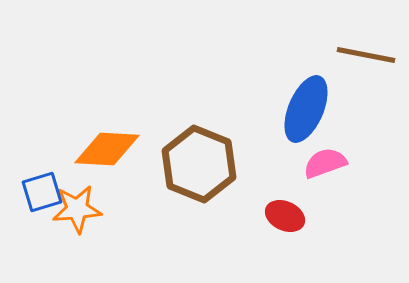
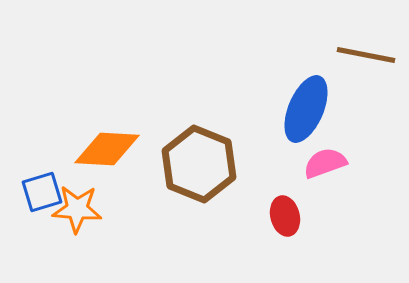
orange star: rotated 9 degrees clockwise
red ellipse: rotated 51 degrees clockwise
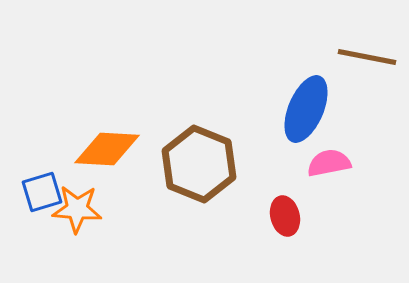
brown line: moved 1 px right, 2 px down
pink semicircle: moved 4 px right; rotated 9 degrees clockwise
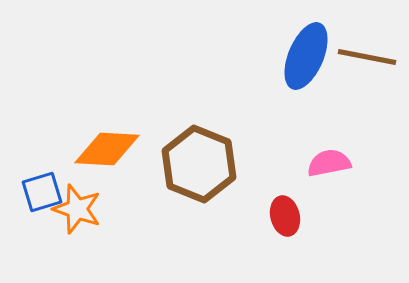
blue ellipse: moved 53 px up
orange star: rotated 15 degrees clockwise
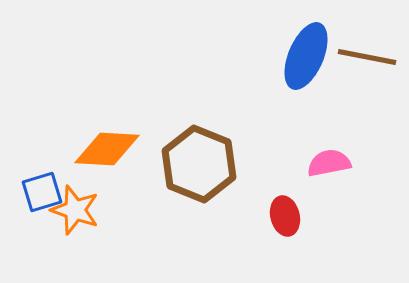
orange star: moved 2 px left, 1 px down
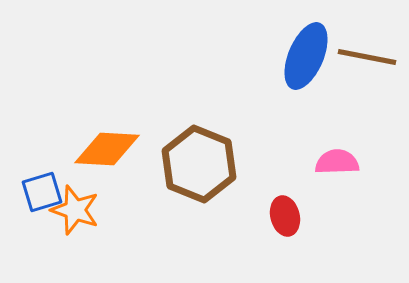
pink semicircle: moved 8 px right, 1 px up; rotated 9 degrees clockwise
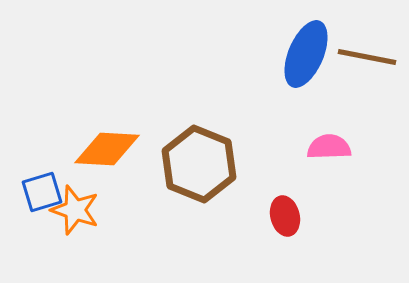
blue ellipse: moved 2 px up
pink semicircle: moved 8 px left, 15 px up
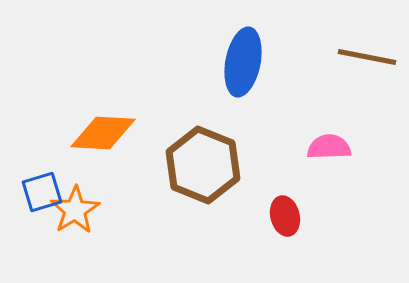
blue ellipse: moved 63 px left, 8 px down; rotated 12 degrees counterclockwise
orange diamond: moved 4 px left, 16 px up
brown hexagon: moved 4 px right, 1 px down
orange star: rotated 21 degrees clockwise
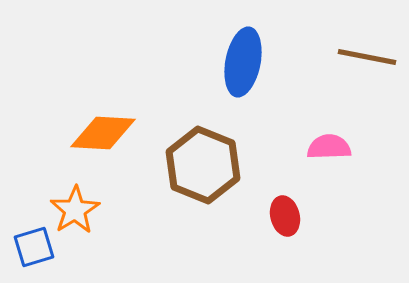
blue square: moved 8 px left, 55 px down
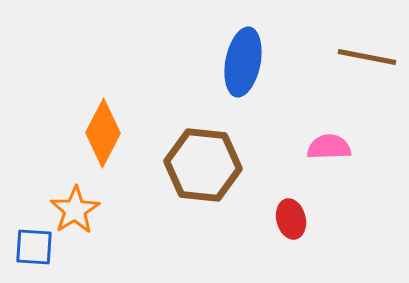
orange diamond: rotated 66 degrees counterclockwise
brown hexagon: rotated 16 degrees counterclockwise
red ellipse: moved 6 px right, 3 px down
blue square: rotated 21 degrees clockwise
